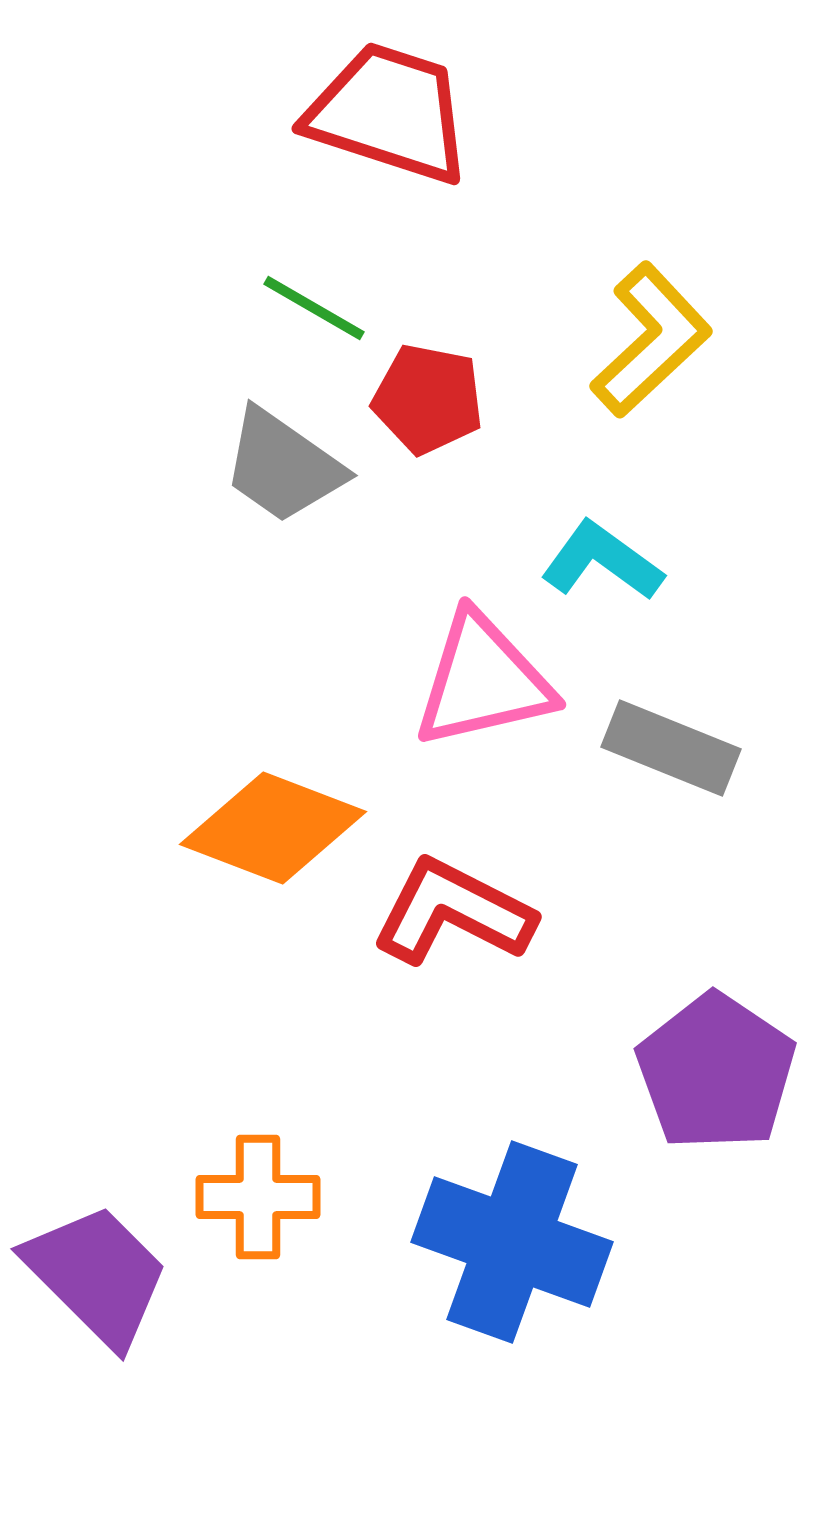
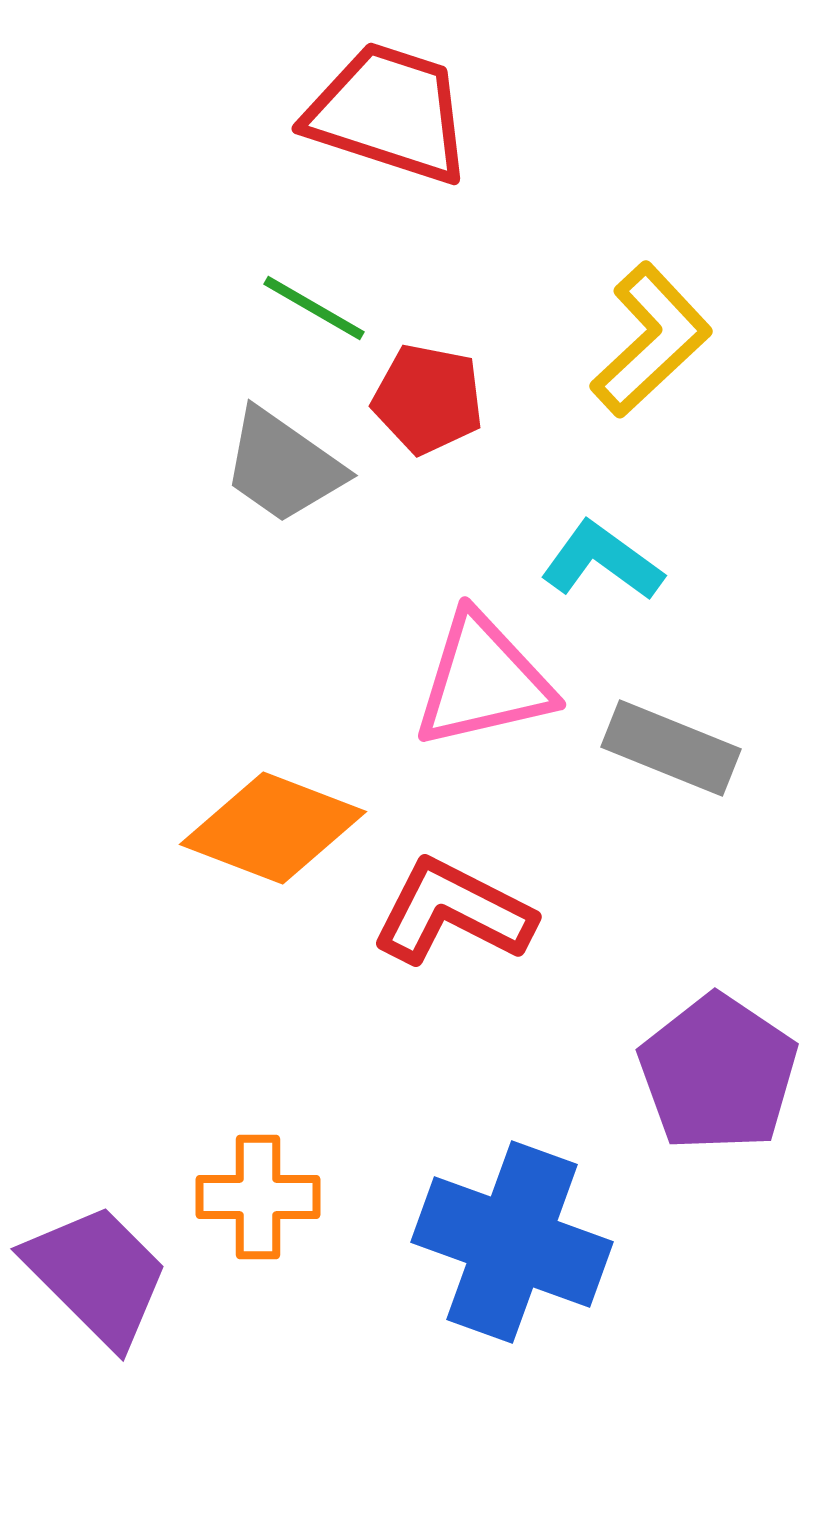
purple pentagon: moved 2 px right, 1 px down
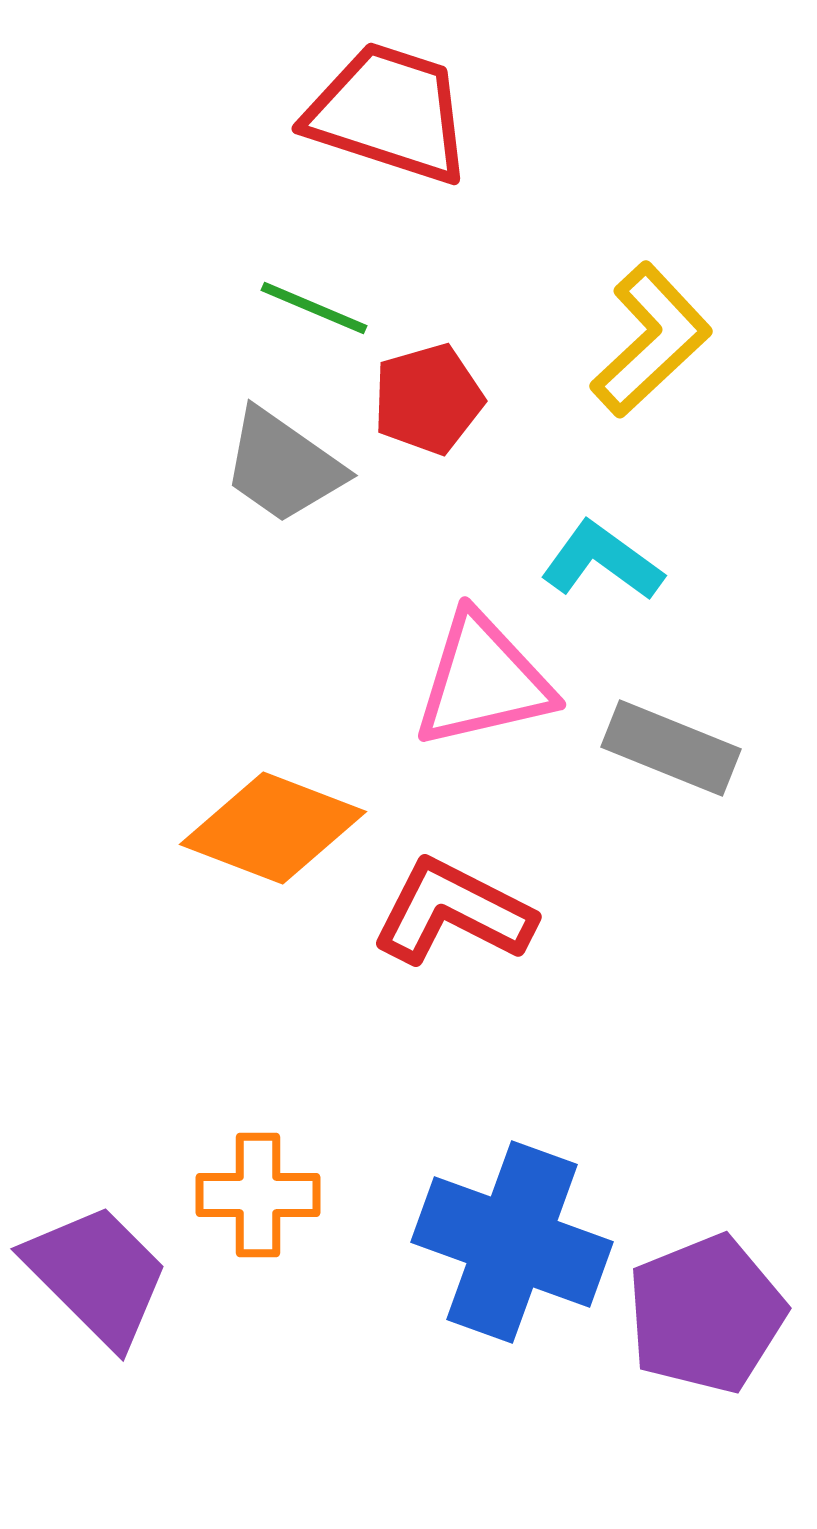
green line: rotated 7 degrees counterclockwise
red pentagon: rotated 27 degrees counterclockwise
purple pentagon: moved 12 px left, 241 px down; rotated 16 degrees clockwise
orange cross: moved 2 px up
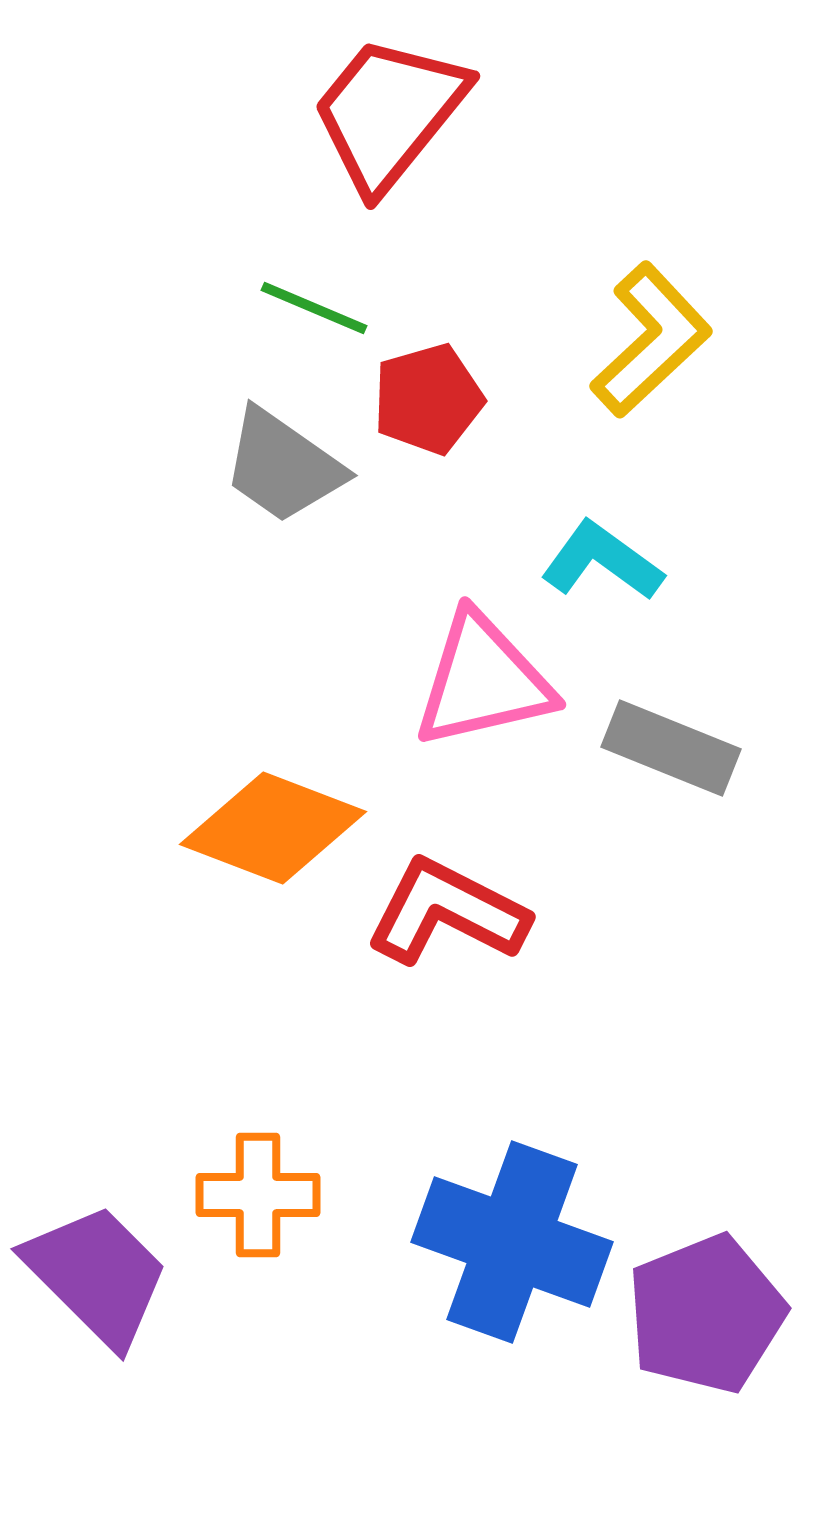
red trapezoid: rotated 69 degrees counterclockwise
red L-shape: moved 6 px left
